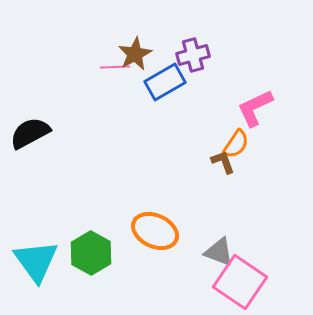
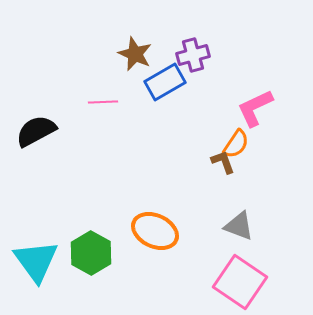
brown star: rotated 20 degrees counterclockwise
pink line: moved 12 px left, 35 px down
black semicircle: moved 6 px right, 2 px up
gray triangle: moved 20 px right, 26 px up
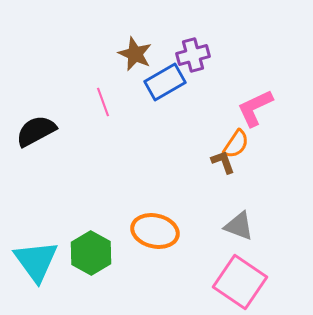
pink line: rotated 72 degrees clockwise
orange ellipse: rotated 12 degrees counterclockwise
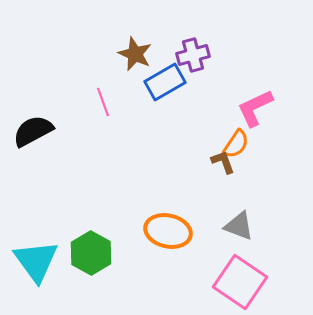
black semicircle: moved 3 px left
orange ellipse: moved 13 px right
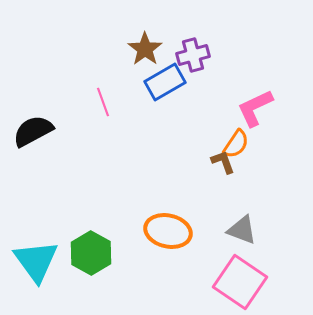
brown star: moved 10 px right, 5 px up; rotated 12 degrees clockwise
gray triangle: moved 3 px right, 4 px down
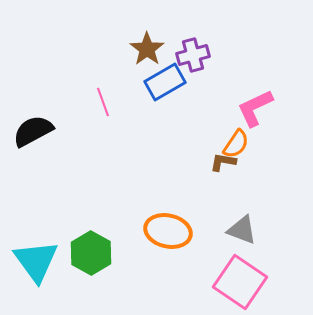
brown star: moved 2 px right
brown L-shape: rotated 60 degrees counterclockwise
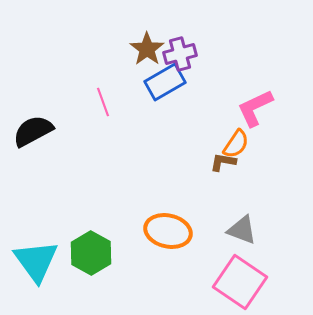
purple cross: moved 13 px left, 1 px up
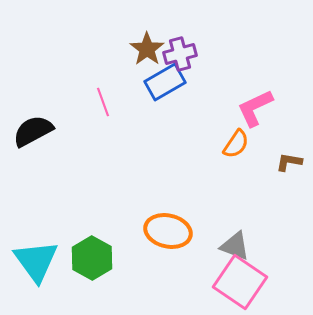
brown L-shape: moved 66 px right
gray triangle: moved 7 px left, 16 px down
green hexagon: moved 1 px right, 5 px down
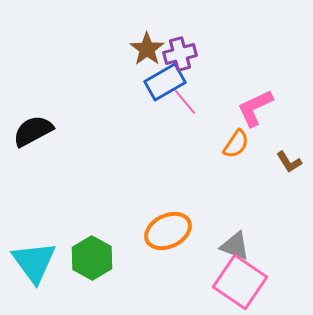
pink line: moved 82 px right; rotated 20 degrees counterclockwise
brown L-shape: rotated 132 degrees counterclockwise
orange ellipse: rotated 39 degrees counterclockwise
cyan triangle: moved 2 px left, 1 px down
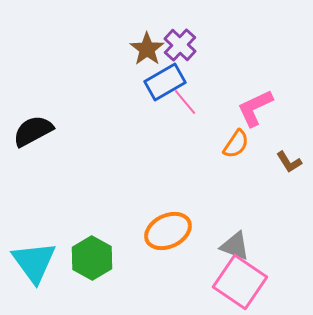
purple cross: moved 9 px up; rotated 32 degrees counterclockwise
